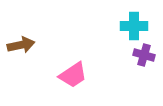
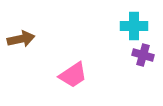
brown arrow: moved 6 px up
purple cross: moved 1 px left
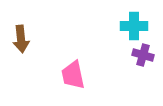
brown arrow: rotated 96 degrees clockwise
pink trapezoid: rotated 112 degrees clockwise
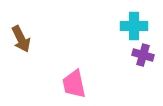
brown arrow: rotated 20 degrees counterclockwise
pink trapezoid: moved 1 px right, 9 px down
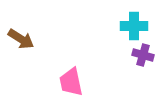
brown arrow: rotated 32 degrees counterclockwise
pink trapezoid: moved 3 px left, 2 px up
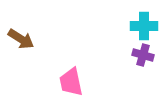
cyan cross: moved 10 px right
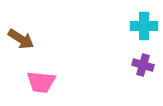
purple cross: moved 10 px down
pink trapezoid: moved 30 px left; rotated 72 degrees counterclockwise
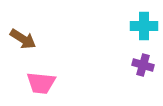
brown arrow: moved 2 px right
pink trapezoid: moved 1 px down
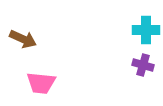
cyan cross: moved 2 px right, 4 px down
brown arrow: rotated 8 degrees counterclockwise
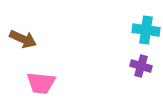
cyan cross: rotated 8 degrees clockwise
purple cross: moved 2 px left, 1 px down
